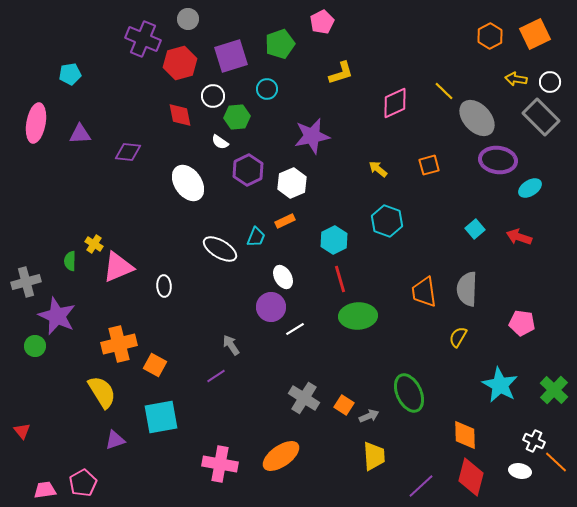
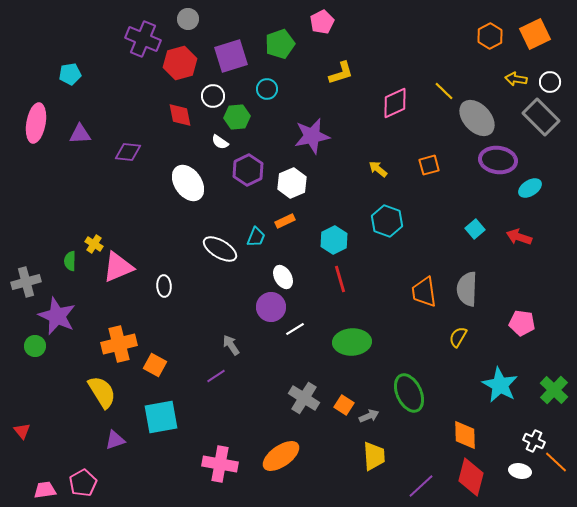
green ellipse at (358, 316): moved 6 px left, 26 px down
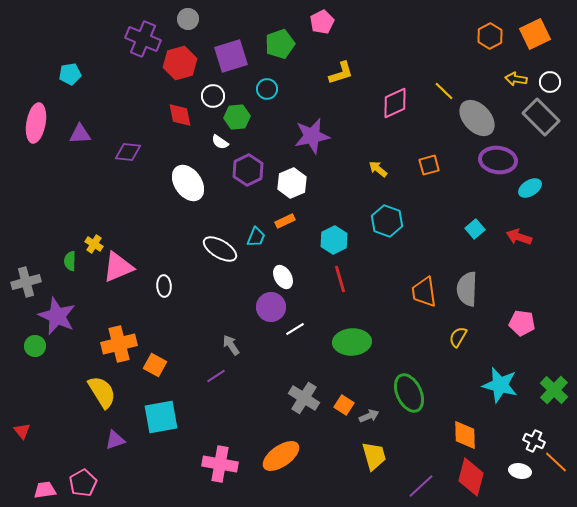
cyan star at (500, 385): rotated 15 degrees counterclockwise
yellow trapezoid at (374, 456): rotated 12 degrees counterclockwise
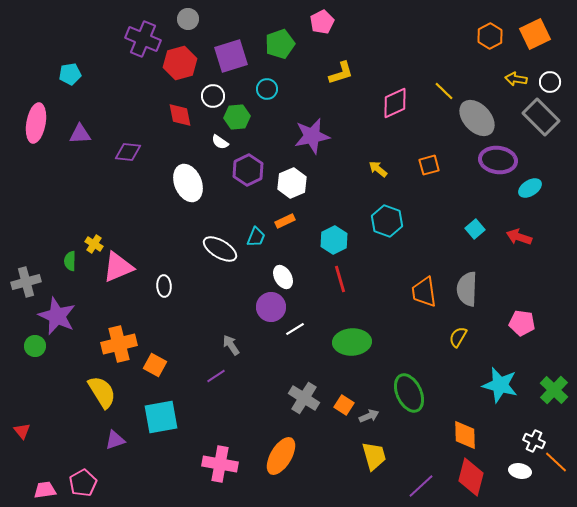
white ellipse at (188, 183): rotated 12 degrees clockwise
orange ellipse at (281, 456): rotated 24 degrees counterclockwise
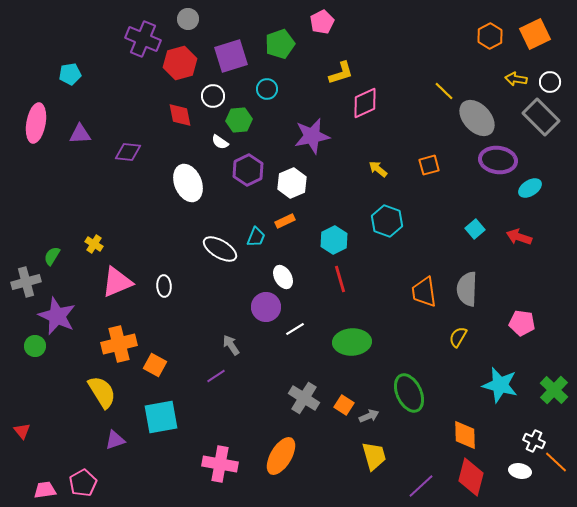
pink diamond at (395, 103): moved 30 px left
green hexagon at (237, 117): moved 2 px right, 3 px down
green semicircle at (70, 261): moved 18 px left, 5 px up; rotated 30 degrees clockwise
pink triangle at (118, 267): moved 1 px left, 15 px down
purple circle at (271, 307): moved 5 px left
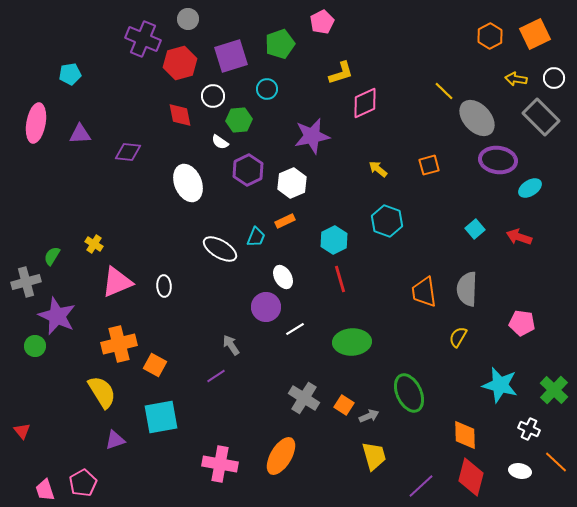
white circle at (550, 82): moved 4 px right, 4 px up
white cross at (534, 441): moved 5 px left, 12 px up
pink trapezoid at (45, 490): rotated 100 degrees counterclockwise
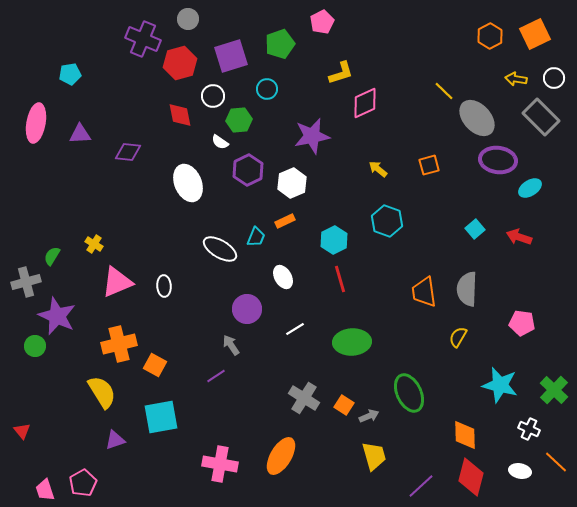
purple circle at (266, 307): moved 19 px left, 2 px down
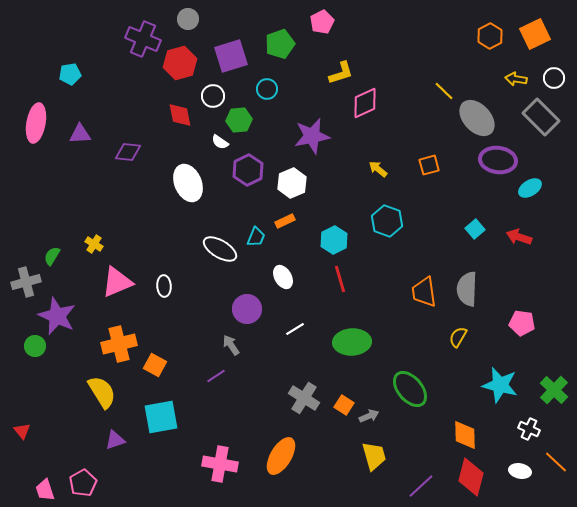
green ellipse at (409, 393): moved 1 px right, 4 px up; rotated 15 degrees counterclockwise
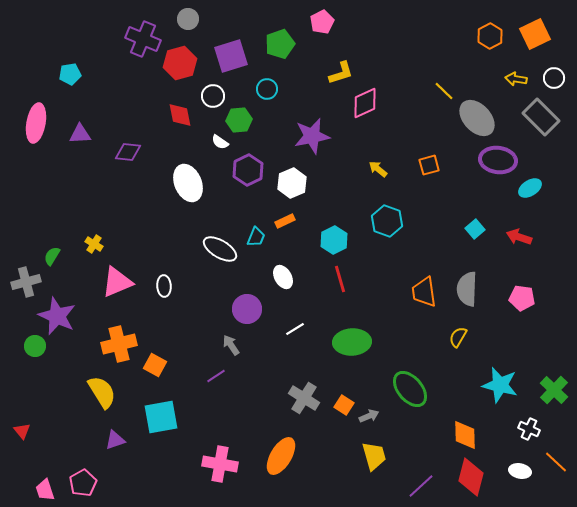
pink pentagon at (522, 323): moved 25 px up
